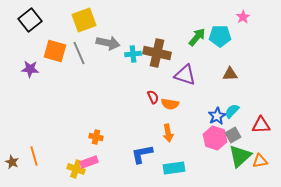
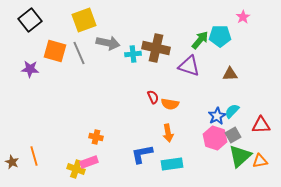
green arrow: moved 3 px right, 3 px down
brown cross: moved 1 px left, 5 px up
purple triangle: moved 4 px right, 9 px up
cyan rectangle: moved 2 px left, 4 px up
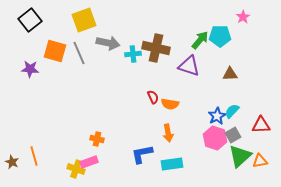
orange cross: moved 1 px right, 2 px down
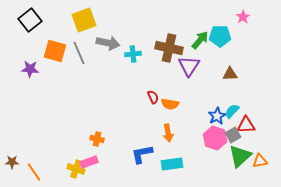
brown cross: moved 13 px right
purple triangle: rotated 45 degrees clockwise
red triangle: moved 15 px left
orange line: moved 16 px down; rotated 18 degrees counterclockwise
brown star: rotated 24 degrees counterclockwise
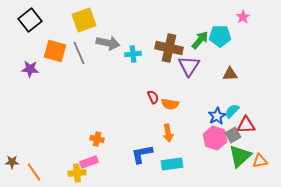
yellow cross: moved 1 px right, 4 px down; rotated 24 degrees counterclockwise
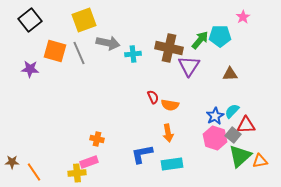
orange semicircle: moved 1 px down
blue star: moved 2 px left
gray square: rotated 21 degrees counterclockwise
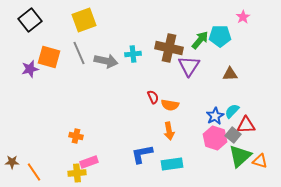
gray arrow: moved 2 px left, 18 px down
orange square: moved 6 px left, 6 px down
purple star: rotated 18 degrees counterclockwise
orange arrow: moved 1 px right, 2 px up
orange cross: moved 21 px left, 3 px up
orange triangle: rotated 28 degrees clockwise
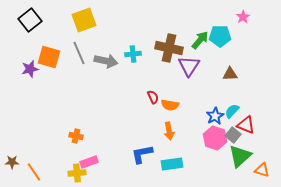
red triangle: rotated 24 degrees clockwise
orange triangle: moved 2 px right, 9 px down
